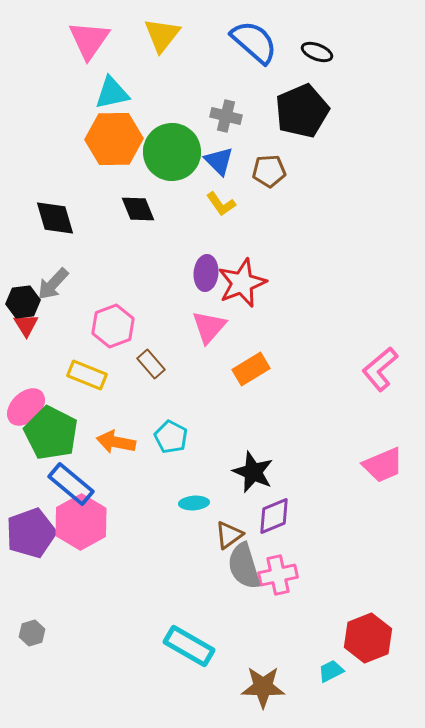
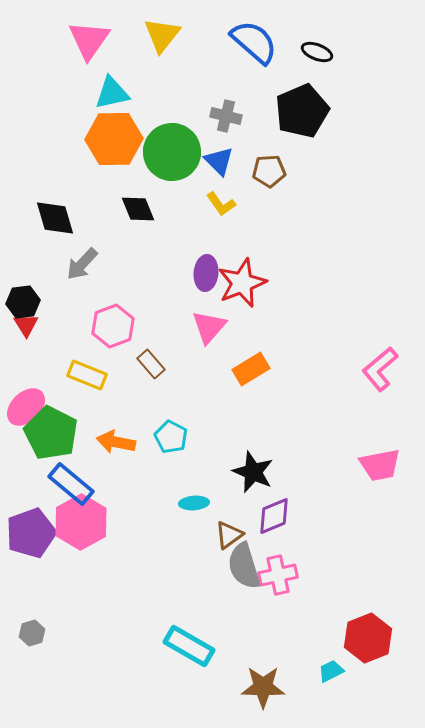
gray arrow at (53, 284): moved 29 px right, 20 px up
pink trapezoid at (383, 465): moved 3 px left; rotated 12 degrees clockwise
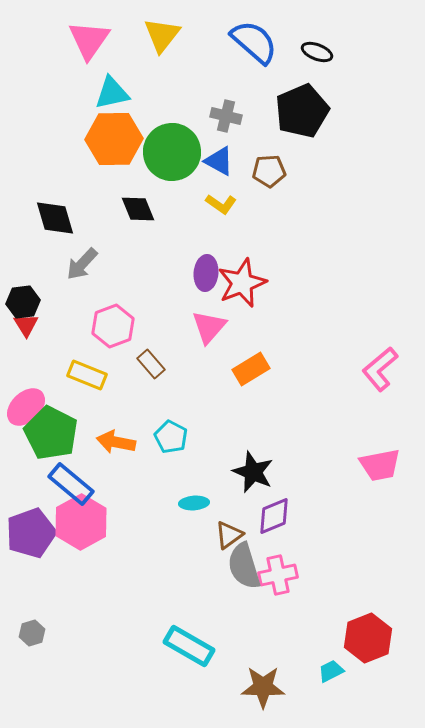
blue triangle at (219, 161): rotated 16 degrees counterclockwise
yellow L-shape at (221, 204): rotated 20 degrees counterclockwise
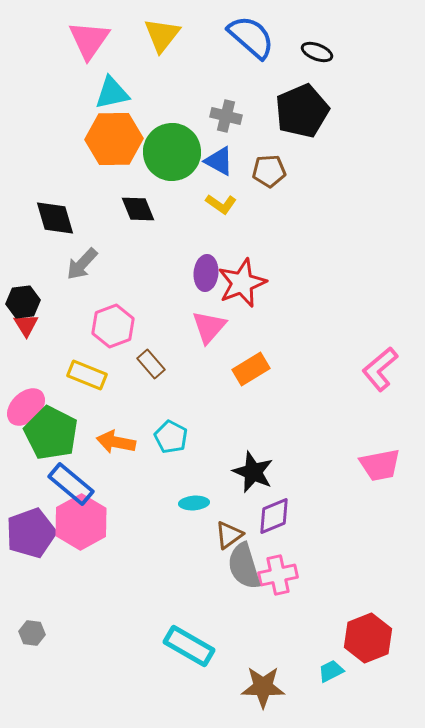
blue semicircle at (254, 42): moved 3 px left, 5 px up
gray hexagon at (32, 633): rotated 25 degrees clockwise
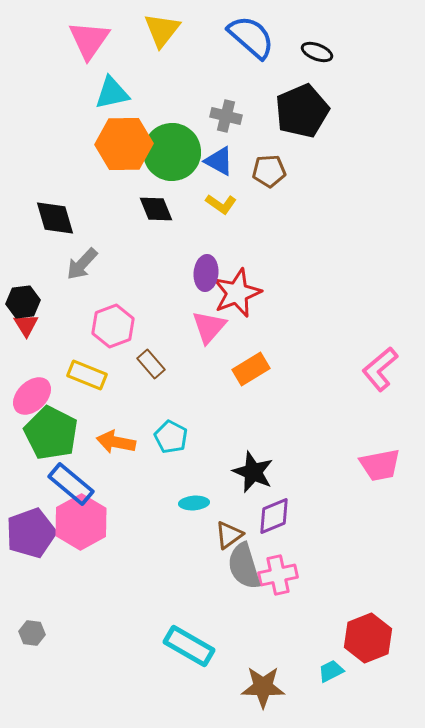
yellow triangle at (162, 35): moved 5 px up
orange hexagon at (114, 139): moved 10 px right, 5 px down
black diamond at (138, 209): moved 18 px right
red star at (242, 283): moved 5 px left, 10 px down
pink ellipse at (26, 407): moved 6 px right, 11 px up
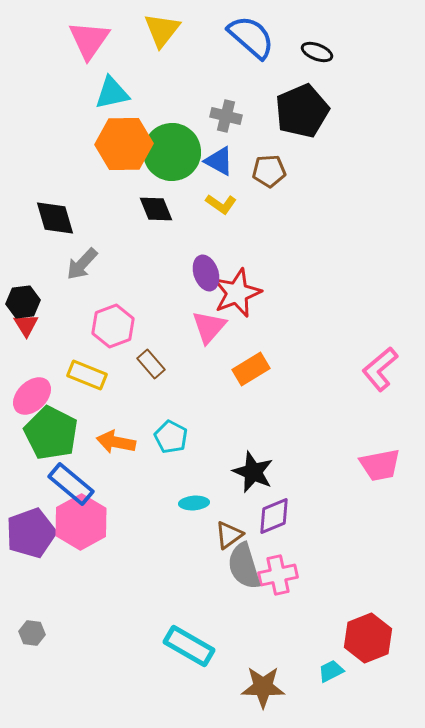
purple ellipse at (206, 273): rotated 24 degrees counterclockwise
